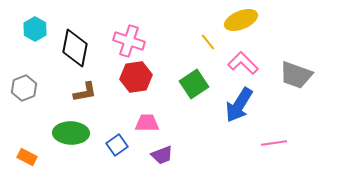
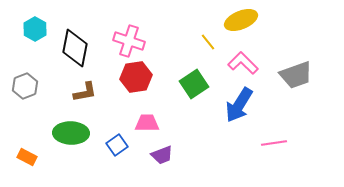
gray trapezoid: rotated 40 degrees counterclockwise
gray hexagon: moved 1 px right, 2 px up
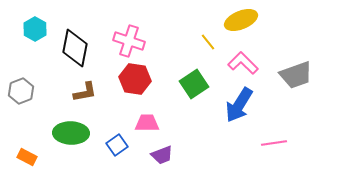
red hexagon: moved 1 px left, 2 px down; rotated 16 degrees clockwise
gray hexagon: moved 4 px left, 5 px down
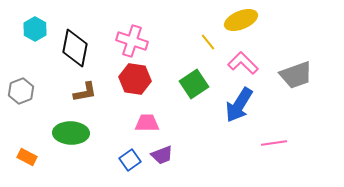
pink cross: moved 3 px right
blue square: moved 13 px right, 15 px down
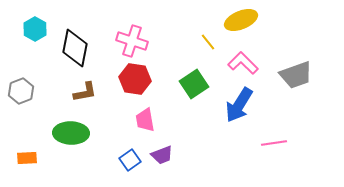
pink trapezoid: moved 2 px left, 3 px up; rotated 100 degrees counterclockwise
orange rectangle: moved 1 px down; rotated 30 degrees counterclockwise
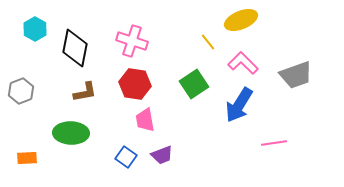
red hexagon: moved 5 px down
blue square: moved 4 px left, 3 px up; rotated 20 degrees counterclockwise
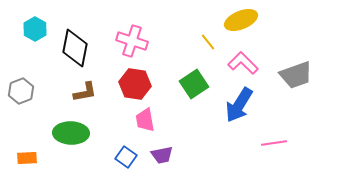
purple trapezoid: rotated 10 degrees clockwise
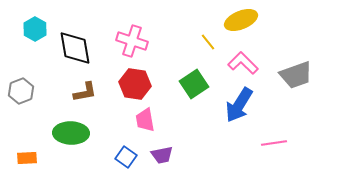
black diamond: rotated 21 degrees counterclockwise
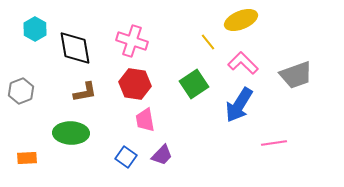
purple trapezoid: rotated 35 degrees counterclockwise
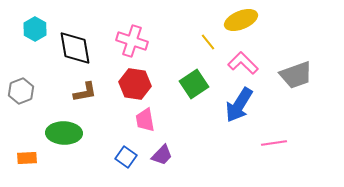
green ellipse: moved 7 px left
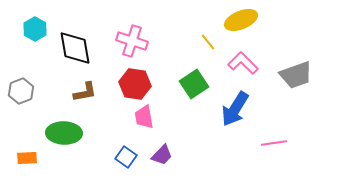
blue arrow: moved 4 px left, 4 px down
pink trapezoid: moved 1 px left, 3 px up
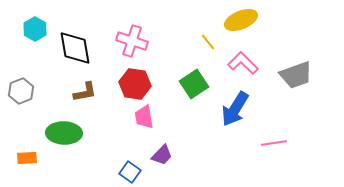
blue square: moved 4 px right, 15 px down
